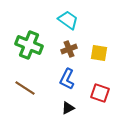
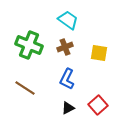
brown cross: moved 4 px left, 2 px up
red square: moved 2 px left, 12 px down; rotated 30 degrees clockwise
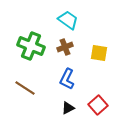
green cross: moved 2 px right, 1 px down
